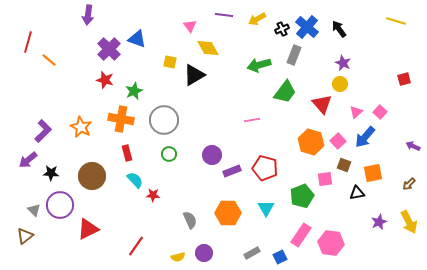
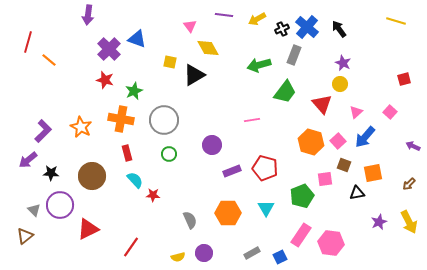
pink square at (380, 112): moved 10 px right
purple circle at (212, 155): moved 10 px up
red line at (136, 246): moved 5 px left, 1 px down
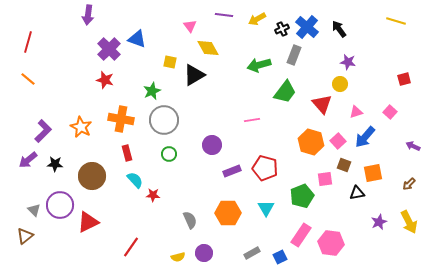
orange line at (49, 60): moved 21 px left, 19 px down
purple star at (343, 63): moved 5 px right, 1 px up; rotated 14 degrees counterclockwise
green star at (134, 91): moved 18 px right
pink triangle at (356, 112): rotated 24 degrees clockwise
black star at (51, 173): moved 4 px right, 9 px up
red triangle at (88, 229): moved 7 px up
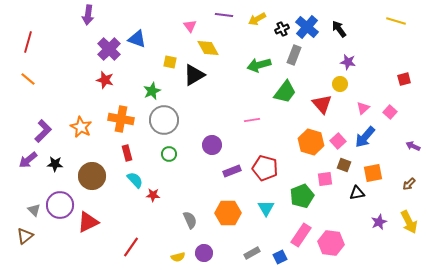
pink triangle at (356, 112): moved 7 px right, 4 px up; rotated 24 degrees counterclockwise
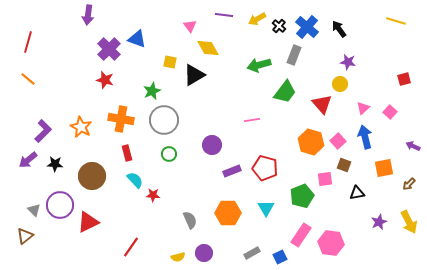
black cross at (282, 29): moved 3 px left, 3 px up; rotated 24 degrees counterclockwise
blue arrow at (365, 137): rotated 125 degrees clockwise
orange square at (373, 173): moved 11 px right, 5 px up
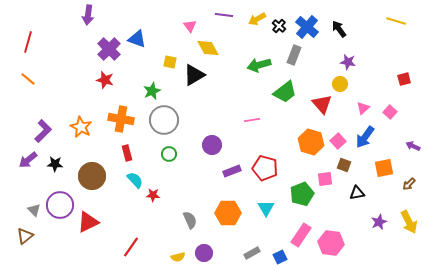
green trapezoid at (285, 92): rotated 15 degrees clockwise
blue arrow at (365, 137): rotated 130 degrees counterclockwise
green pentagon at (302, 196): moved 2 px up
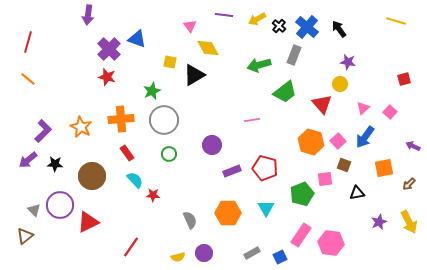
red star at (105, 80): moved 2 px right, 3 px up
orange cross at (121, 119): rotated 15 degrees counterclockwise
red rectangle at (127, 153): rotated 21 degrees counterclockwise
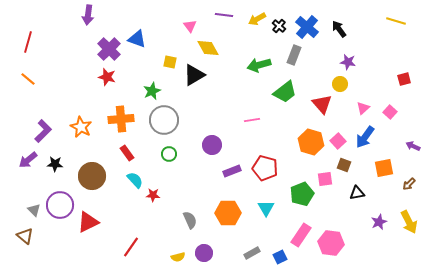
brown triangle at (25, 236): rotated 42 degrees counterclockwise
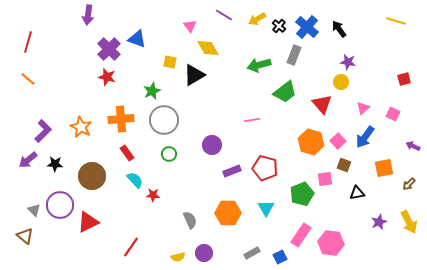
purple line at (224, 15): rotated 24 degrees clockwise
yellow circle at (340, 84): moved 1 px right, 2 px up
pink square at (390, 112): moved 3 px right, 2 px down; rotated 16 degrees counterclockwise
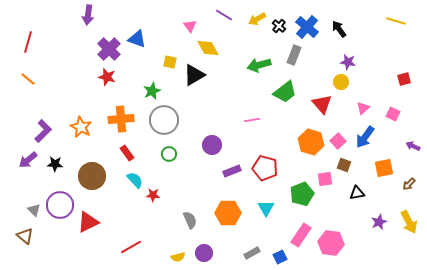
red line at (131, 247): rotated 25 degrees clockwise
